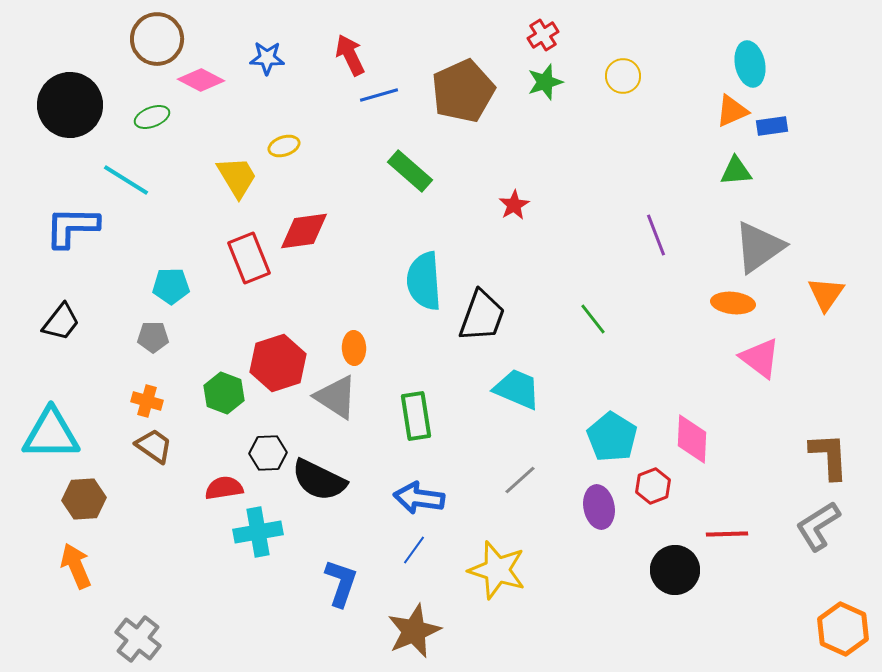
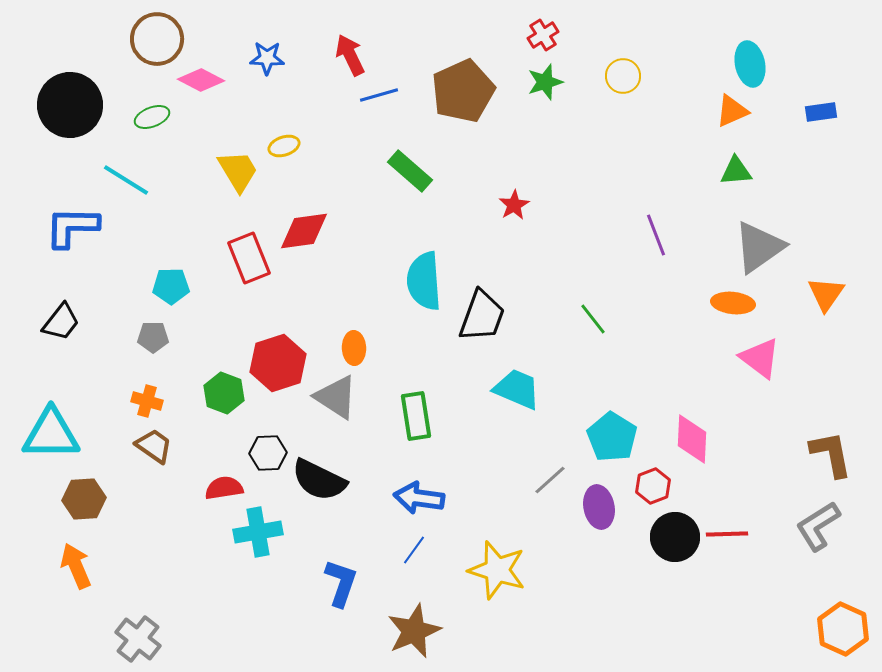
blue rectangle at (772, 126): moved 49 px right, 14 px up
yellow trapezoid at (237, 177): moved 1 px right, 6 px up
brown L-shape at (829, 456): moved 2 px right, 2 px up; rotated 8 degrees counterclockwise
gray line at (520, 480): moved 30 px right
black circle at (675, 570): moved 33 px up
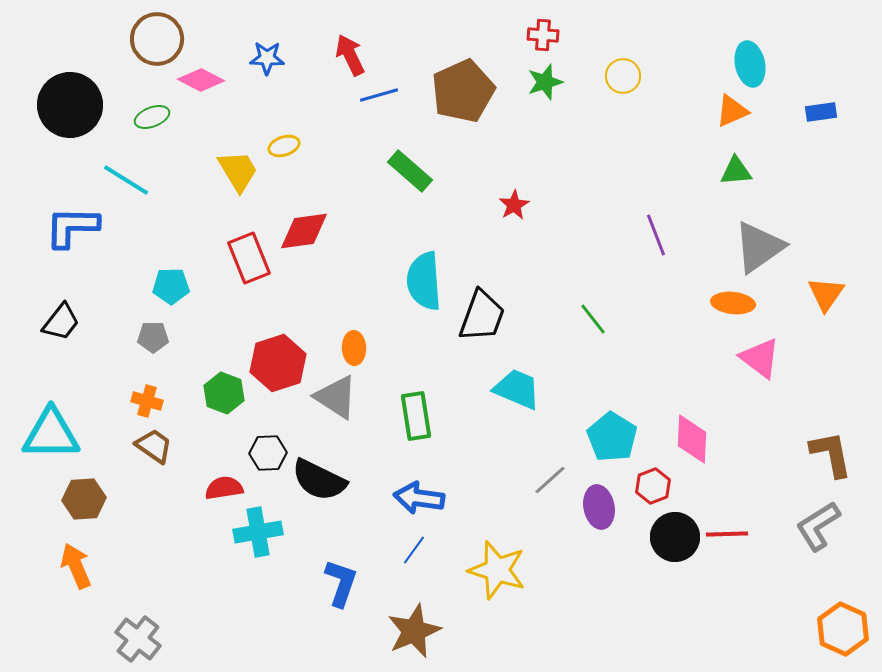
red cross at (543, 35): rotated 36 degrees clockwise
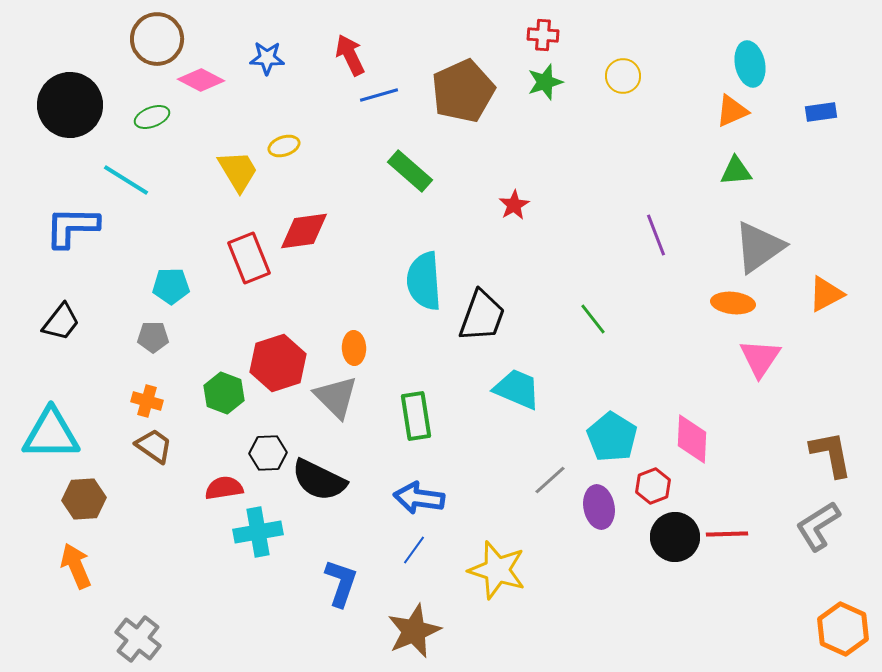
orange triangle at (826, 294): rotated 27 degrees clockwise
pink triangle at (760, 358): rotated 27 degrees clockwise
gray triangle at (336, 397): rotated 12 degrees clockwise
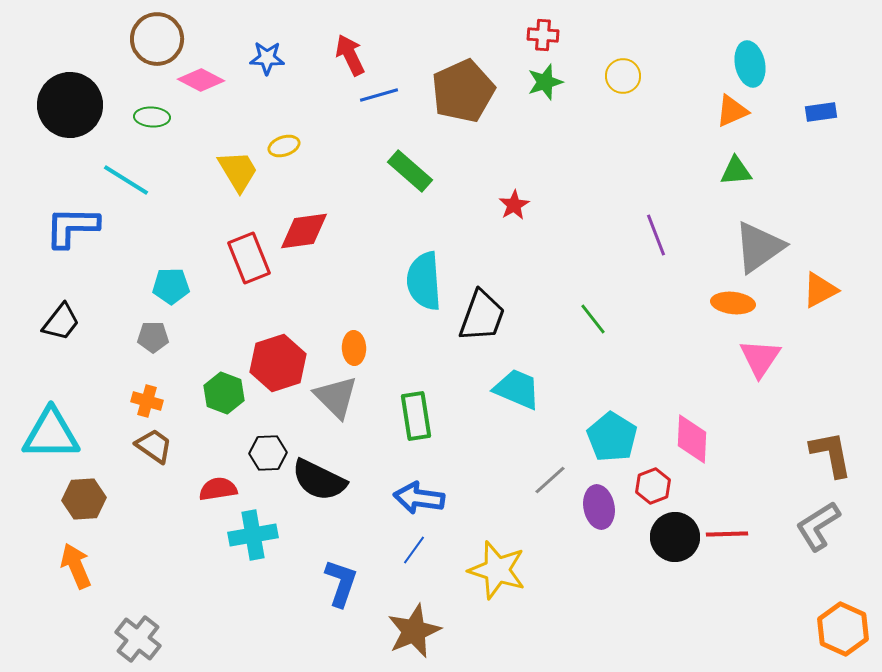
green ellipse at (152, 117): rotated 24 degrees clockwise
orange triangle at (826, 294): moved 6 px left, 4 px up
red semicircle at (224, 488): moved 6 px left, 1 px down
cyan cross at (258, 532): moved 5 px left, 3 px down
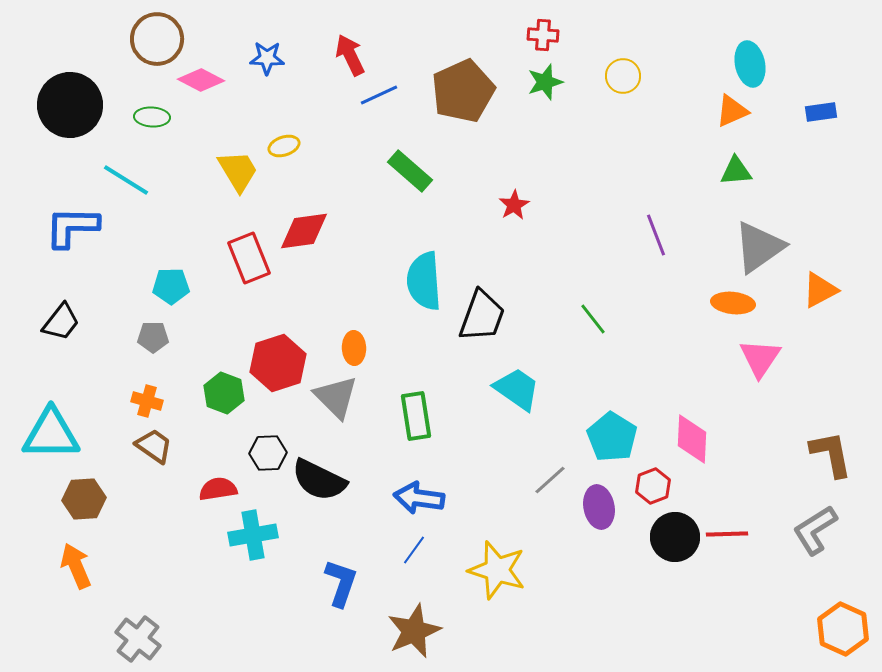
blue line at (379, 95): rotated 9 degrees counterclockwise
cyan trapezoid at (517, 389): rotated 12 degrees clockwise
gray L-shape at (818, 526): moved 3 px left, 4 px down
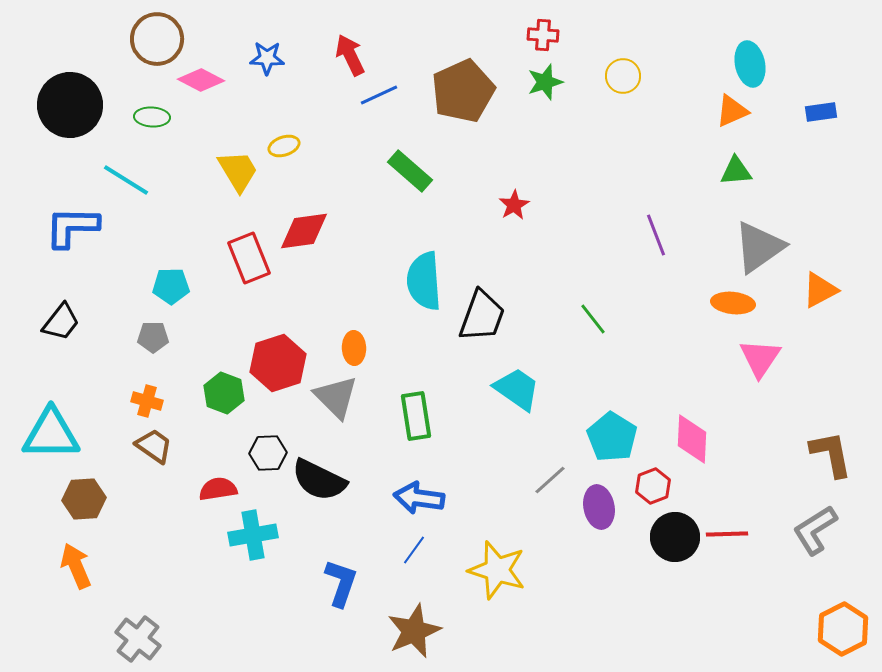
orange hexagon at (843, 629): rotated 9 degrees clockwise
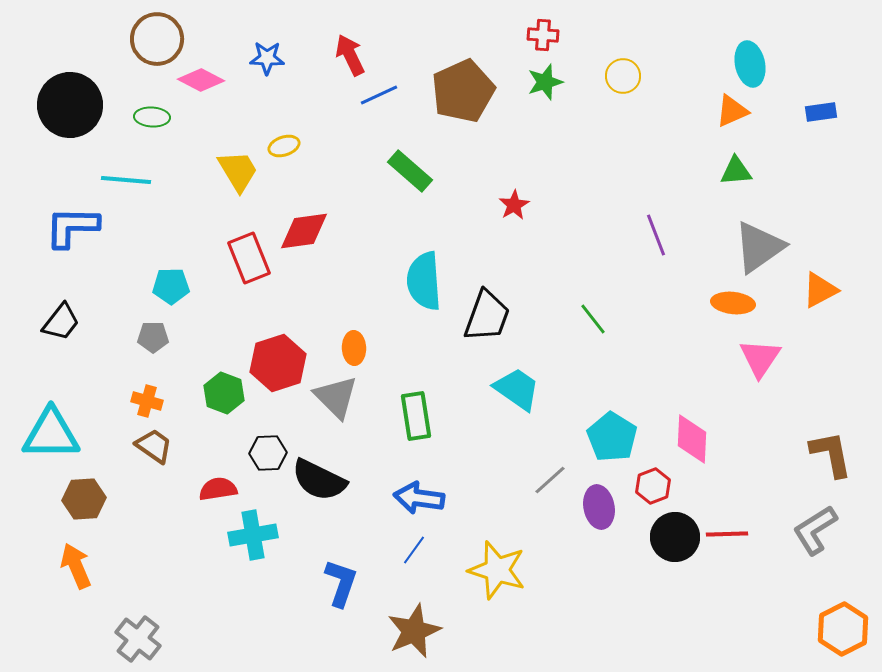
cyan line at (126, 180): rotated 27 degrees counterclockwise
black trapezoid at (482, 316): moved 5 px right
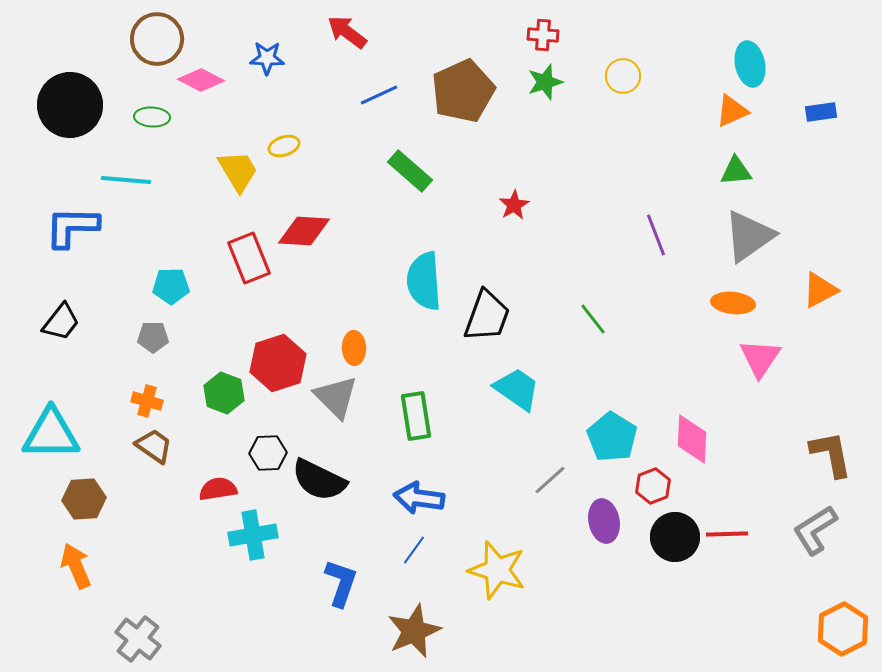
red arrow at (350, 55): moved 3 px left, 23 px up; rotated 27 degrees counterclockwise
red diamond at (304, 231): rotated 12 degrees clockwise
gray triangle at (759, 247): moved 10 px left, 11 px up
purple ellipse at (599, 507): moved 5 px right, 14 px down
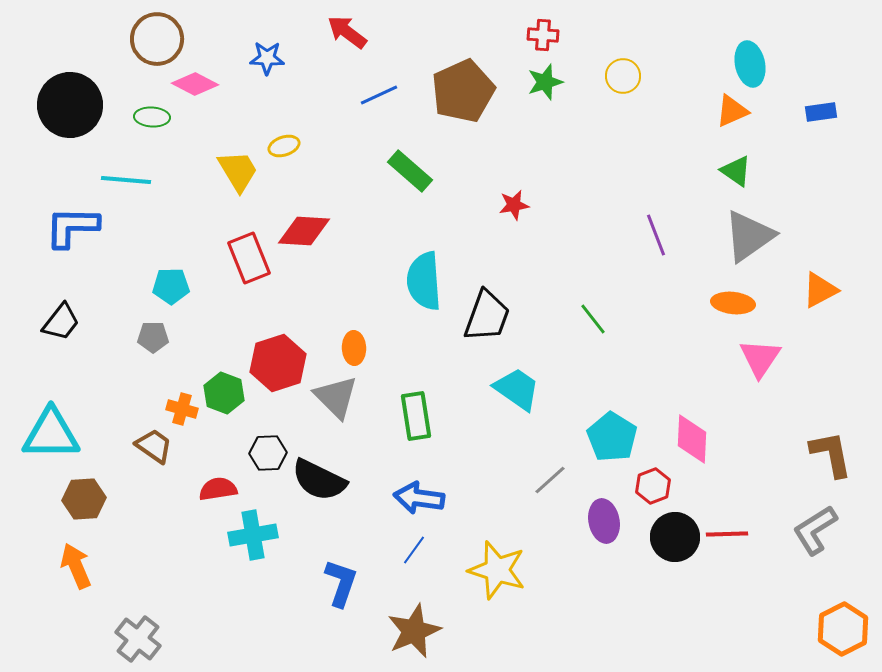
pink diamond at (201, 80): moved 6 px left, 4 px down
green triangle at (736, 171): rotated 40 degrees clockwise
red star at (514, 205): rotated 20 degrees clockwise
orange cross at (147, 401): moved 35 px right, 8 px down
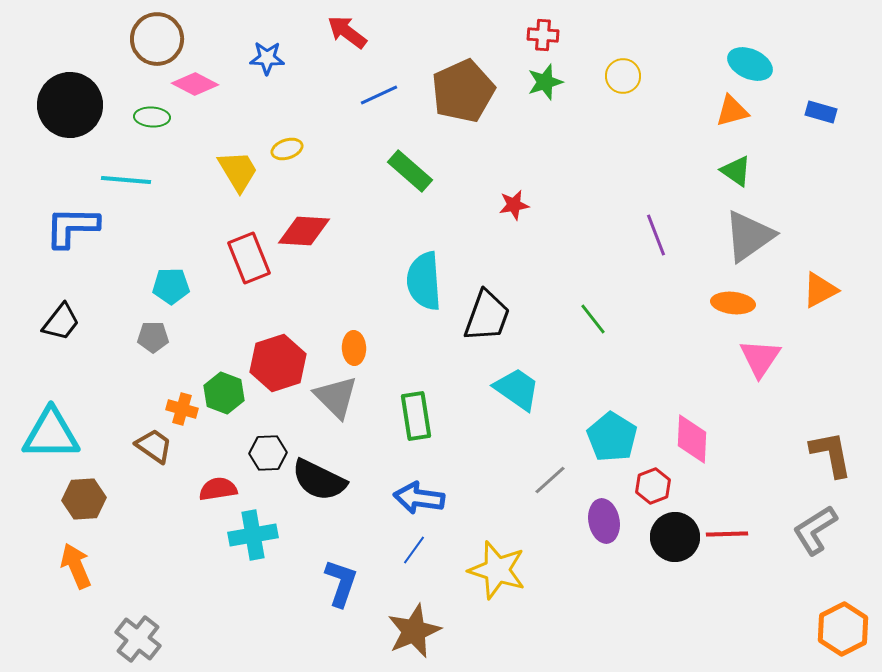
cyan ellipse at (750, 64): rotated 54 degrees counterclockwise
orange triangle at (732, 111): rotated 9 degrees clockwise
blue rectangle at (821, 112): rotated 24 degrees clockwise
yellow ellipse at (284, 146): moved 3 px right, 3 px down
